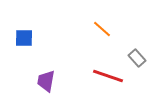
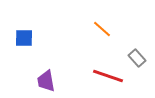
purple trapezoid: rotated 20 degrees counterclockwise
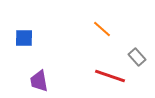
gray rectangle: moved 1 px up
red line: moved 2 px right
purple trapezoid: moved 7 px left
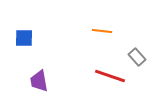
orange line: moved 2 px down; rotated 36 degrees counterclockwise
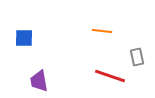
gray rectangle: rotated 30 degrees clockwise
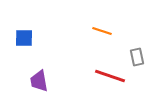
orange line: rotated 12 degrees clockwise
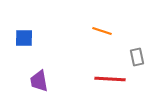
red line: moved 3 px down; rotated 16 degrees counterclockwise
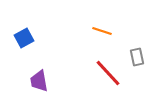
blue square: rotated 30 degrees counterclockwise
red line: moved 2 px left, 6 px up; rotated 44 degrees clockwise
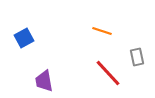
purple trapezoid: moved 5 px right
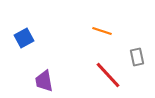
red line: moved 2 px down
